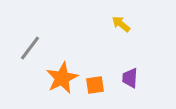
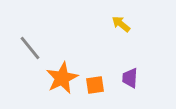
gray line: rotated 76 degrees counterclockwise
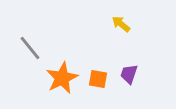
purple trapezoid: moved 1 px left, 4 px up; rotated 15 degrees clockwise
orange square: moved 3 px right, 6 px up; rotated 18 degrees clockwise
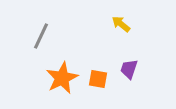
gray line: moved 11 px right, 12 px up; rotated 64 degrees clockwise
purple trapezoid: moved 5 px up
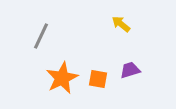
purple trapezoid: moved 1 px right, 1 px down; rotated 55 degrees clockwise
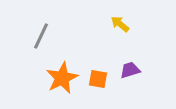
yellow arrow: moved 1 px left
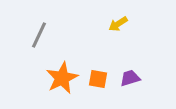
yellow arrow: moved 2 px left; rotated 72 degrees counterclockwise
gray line: moved 2 px left, 1 px up
purple trapezoid: moved 8 px down
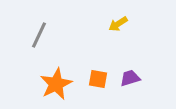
orange star: moved 6 px left, 6 px down
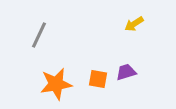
yellow arrow: moved 16 px right
purple trapezoid: moved 4 px left, 6 px up
orange star: rotated 16 degrees clockwise
